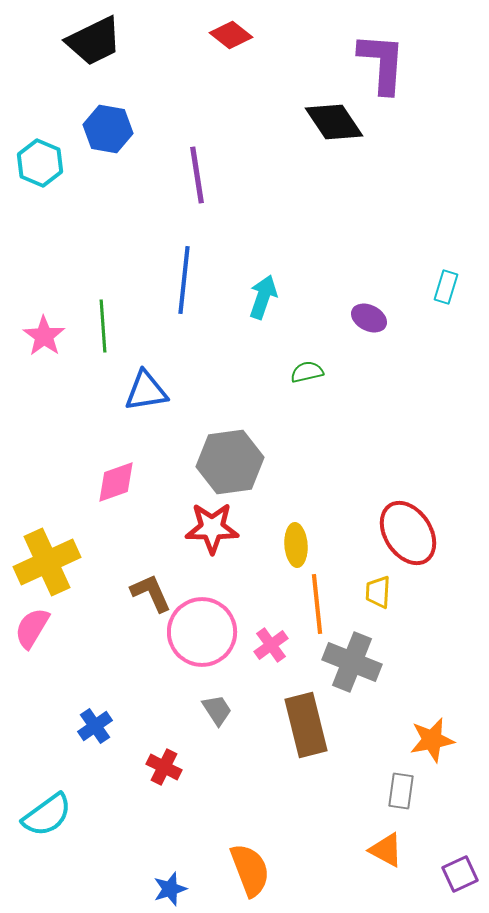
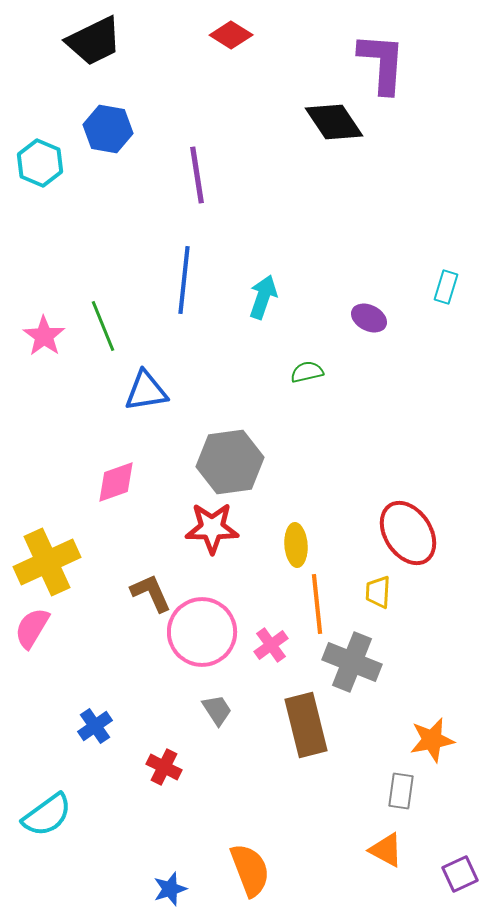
red diamond: rotated 6 degrees counterclockwise
green line: rotated 18 degrees counterclockwise
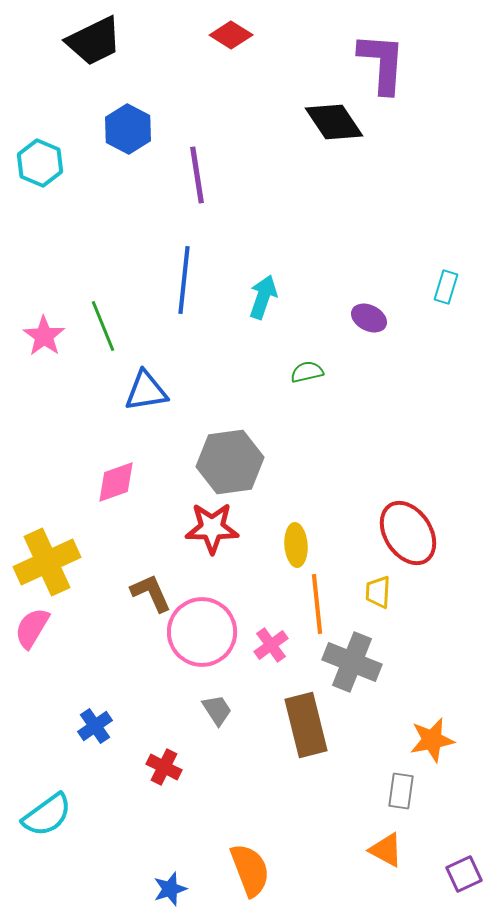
blue hexagon: moved 20 px right; rotated 18 degrees clockwise
purple square: moved 4 px right
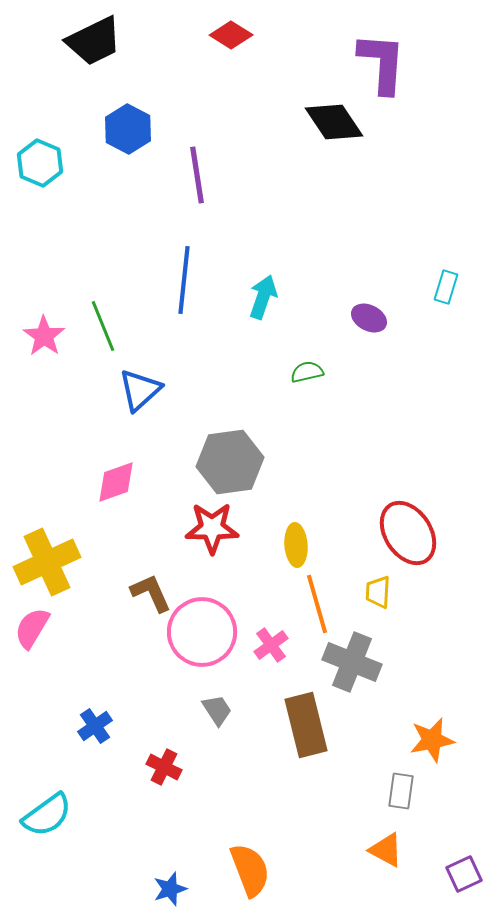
blue triangle: moved 6 px left, 1 px up; rotated 33 degrees counterclockwise
orange line: rotated 10 degrees counterclockwise
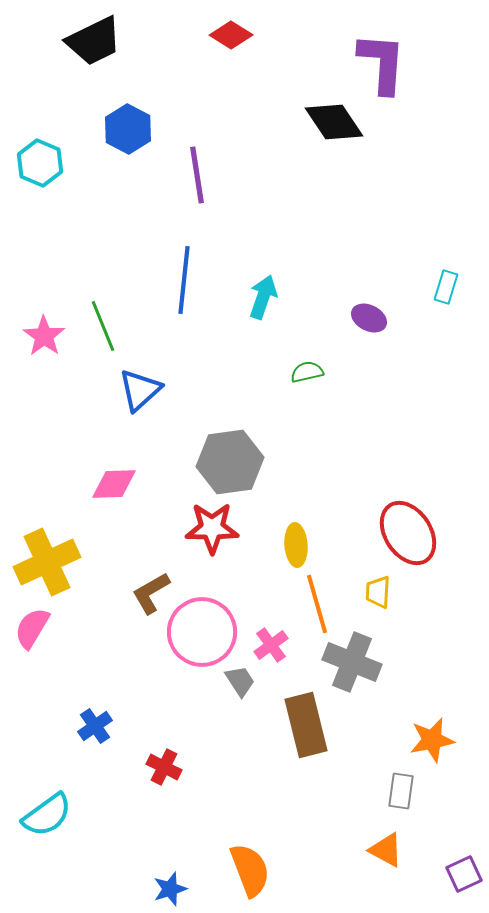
pink diamond: moved 2 px left, 2 px down; rotated 18 degrees clockwise
brown L-shape: rotated 96 degrees counterclockwise
gray trapezoid: moved 23 px right, 29 px up
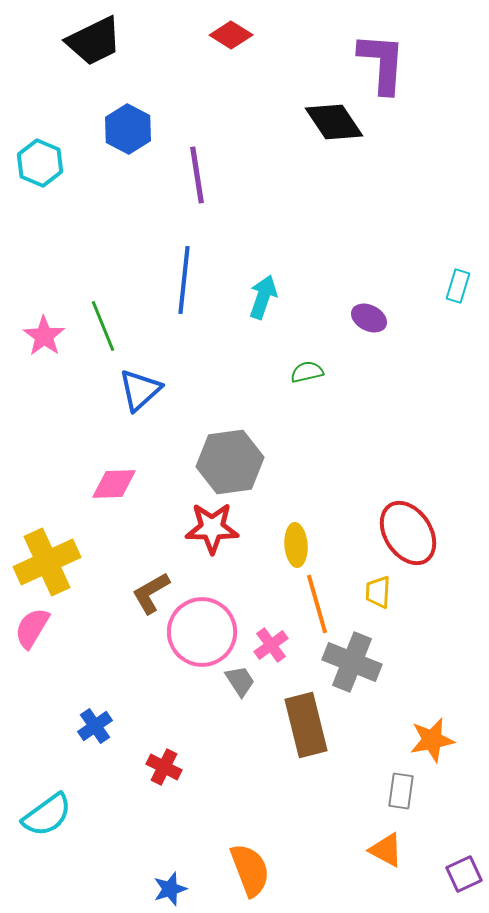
cyan rectangle: moved 12 px right, 1 px up
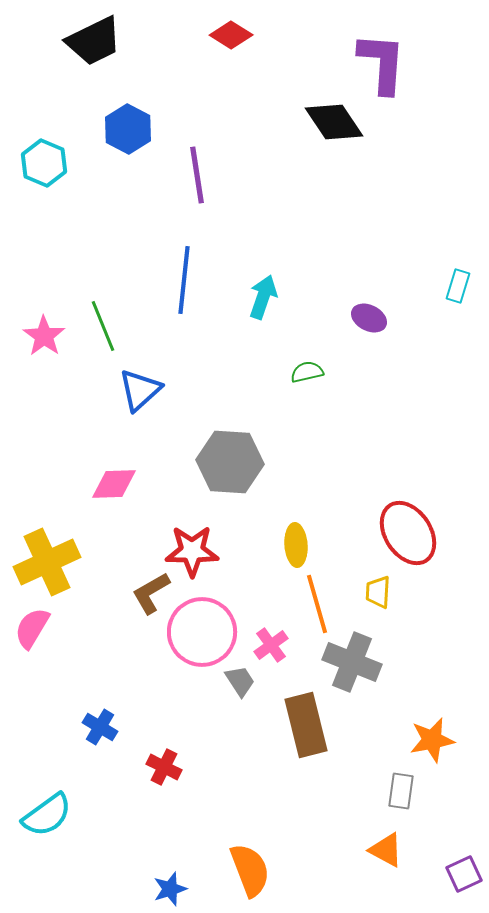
cyan hexagon: moved 4 px right
gray hexagon: rotated 12 degrees clockwise
red star: moved 20 px left, 23 px down
blue cross: moved 5 px right, 1 px down; rotated 24 degrees counterclockwise
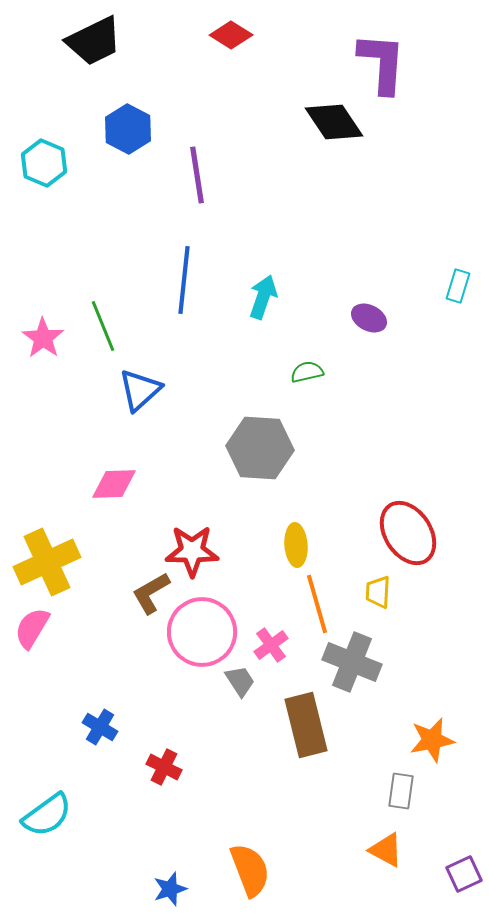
pink star: moved 1 px left, 2 px down
gray hexagon: moved 30 px right, 14 px up
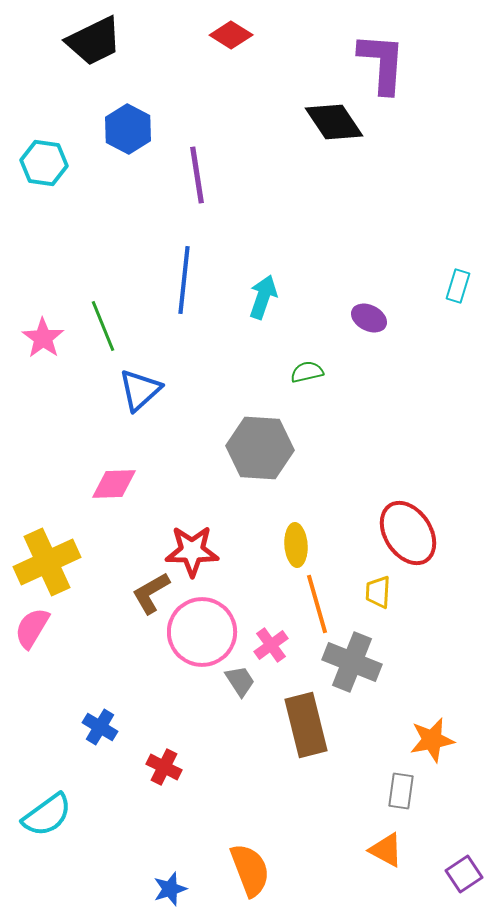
cyan hexagon: rotated 15 degrees counterclockwise
purple square: rotated 9 degrees counterclockwise
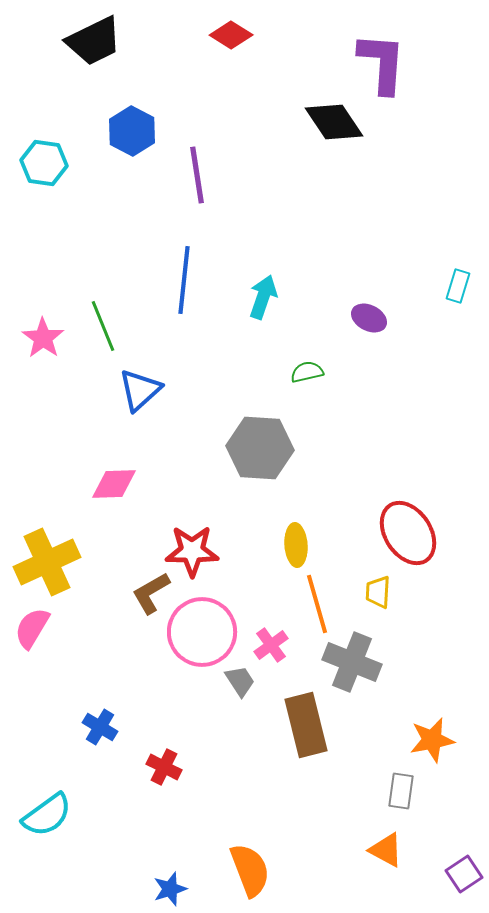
blue hexagon: moved 4 px right, 2 px down
